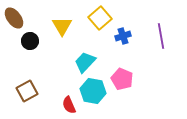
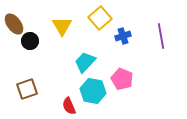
brown ellipse: moved 6 px down
brown square: moved 2 px up; rotated 10 degrees clockwise
red semicircle: moved 1 px down
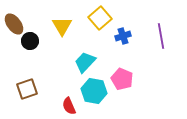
cyan hexagon: moved 1 px right
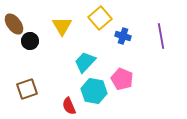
blue cross: rotated 35 degrees clockwise
